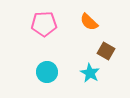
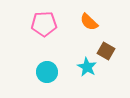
cyan star: moved 3 px left, 6 px up
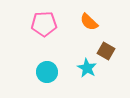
cyan star: moved 1 px down
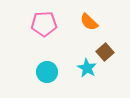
brown square: moved 1 px left, 1 px down; rotated 18 degrees clockwise
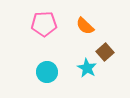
orange semicircle: moved 4 px left, 4 px down
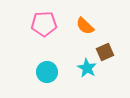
brown square: rotated 18 degrees clockwise
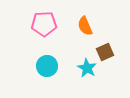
orange semicircle: rotated 24 degrees clockwise
cyan circle: moved 6 px up
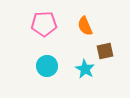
brown square: moved 1 px up; rotated 12 degrees clockwise
cyan star: moved 2 px left, 1 px down
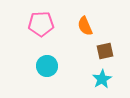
pink pentagon: moved 3 px left
cyan star: moved 17 px right, 10 px down; rotated 12 degrees clockwise
